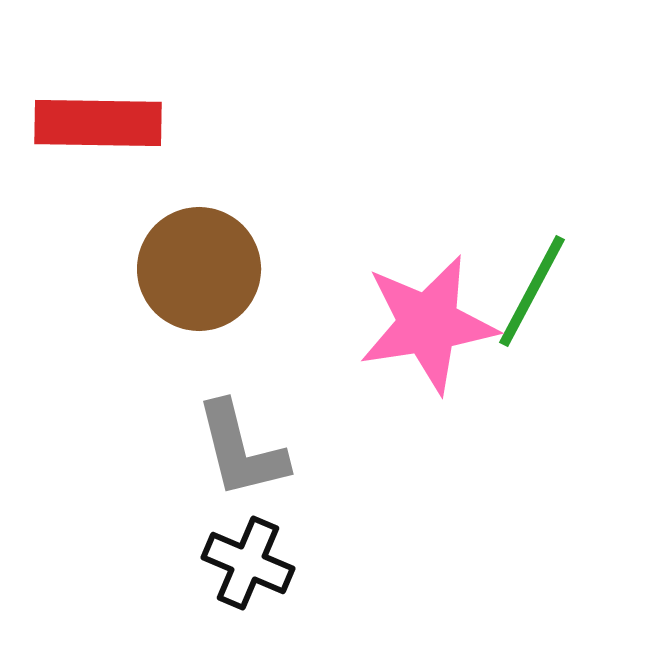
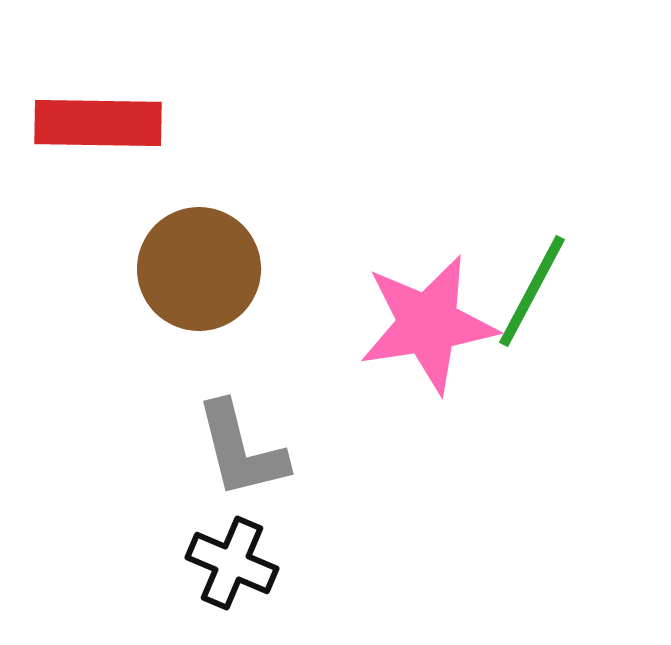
black cross: moved 16 px left
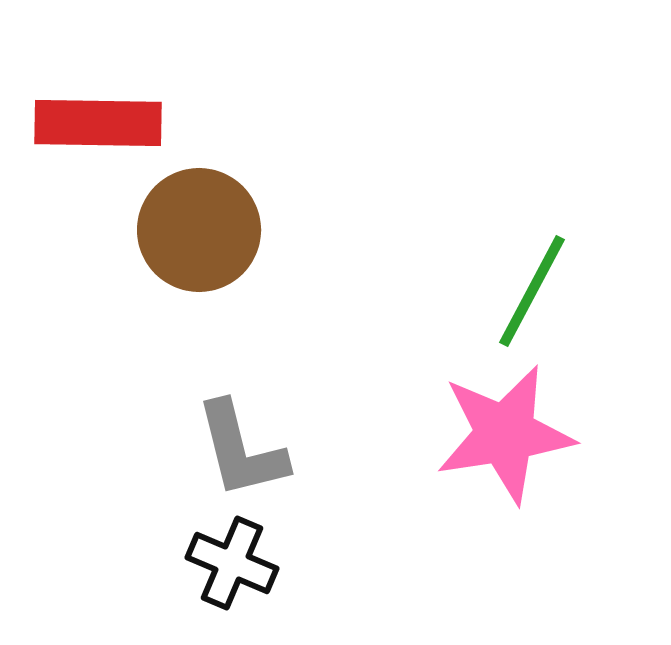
brown circle: moved 39 px up
pink star: moved 77 px right, 110 px down
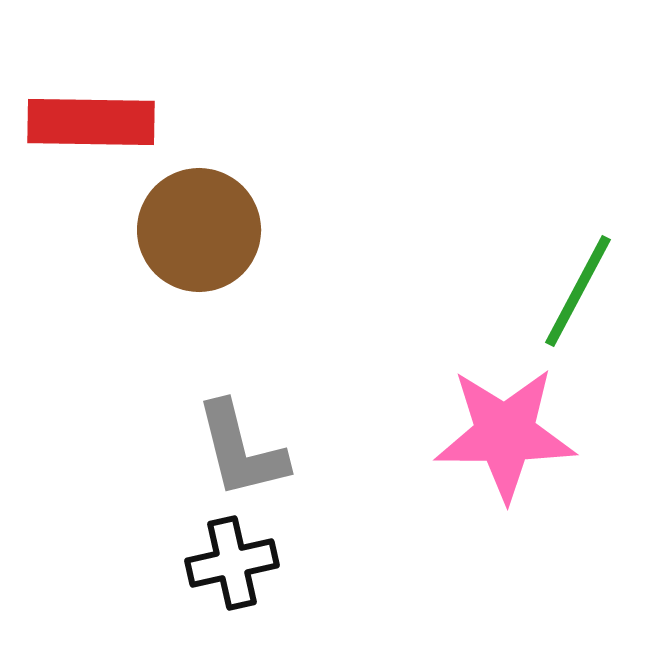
red rectangle: moved 7 px left, 1 px up
green line: moved 46 px right
pink star: rotated 9 degrees clockwise
black cross: rotated 36 degrees counterclockwise
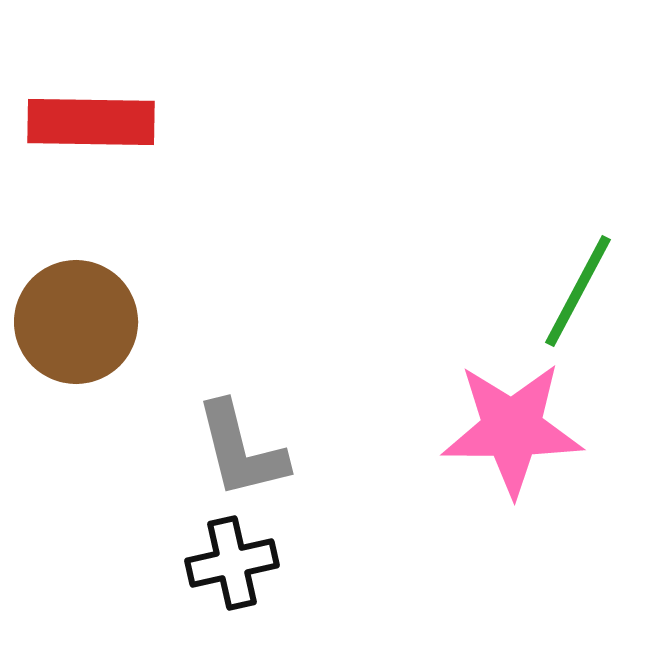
brown circle: moved 123 px left, 92 px down
pink star: moved 7 px right, 5 px up
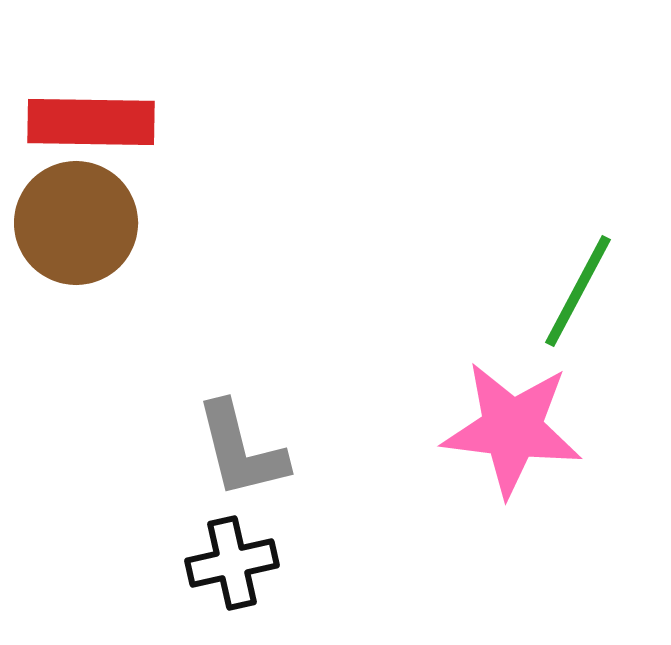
brown circle: moved 99 px up
pink star: rotated 7 degrees clockwise
